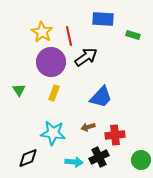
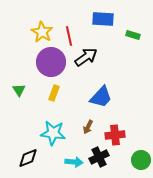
brown arrow: rotated 48 degrees counterclockwise
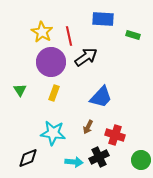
green triangle: moved 1 px right
red cross: rotated 24 degrees clockwise
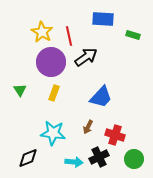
green circle: moved 7 px left, 1 px up
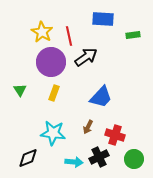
green rectangle: rotated 24 degrees counterclockwise
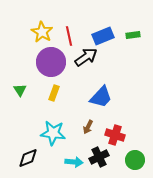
blue rectangle: moved 17 px down; rotated 25 degrees counterclockwise
green circle: moved 1 px right, 1 px down
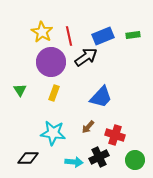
brown arrow: rotated 16 degrees clockwise
black diamond: rotated 20 degrees clockwise
